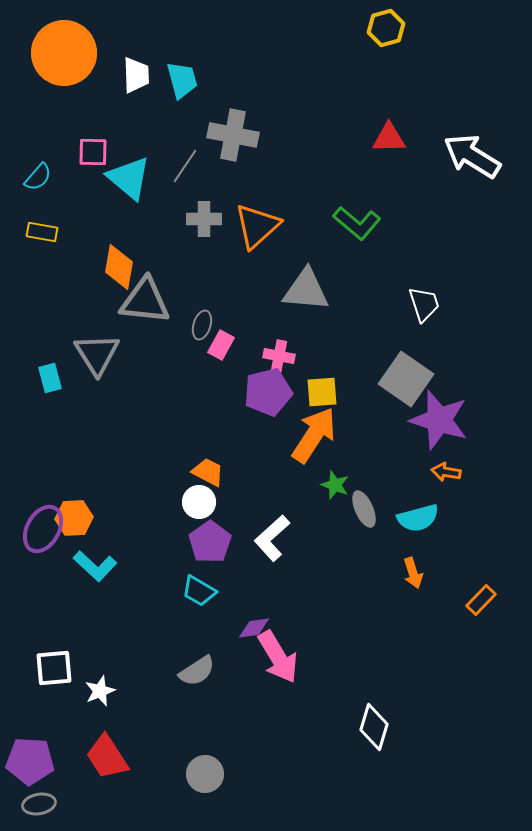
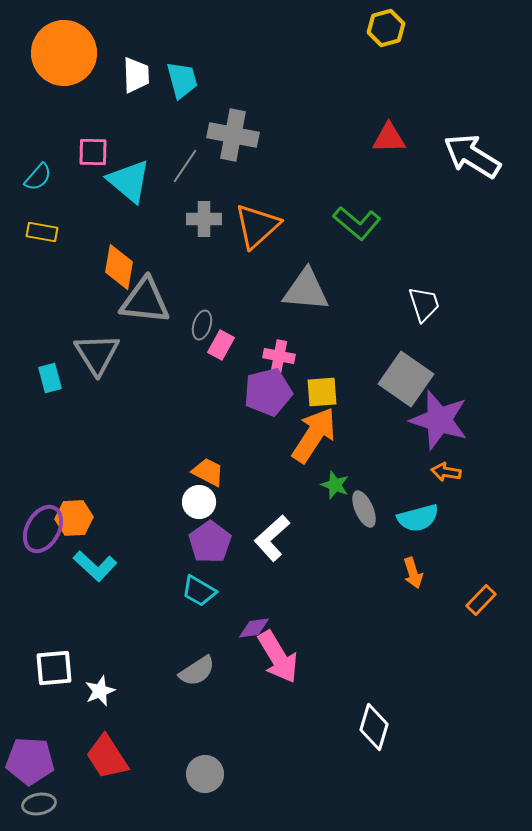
cyan triangle at (129, 178): moved 3 px down
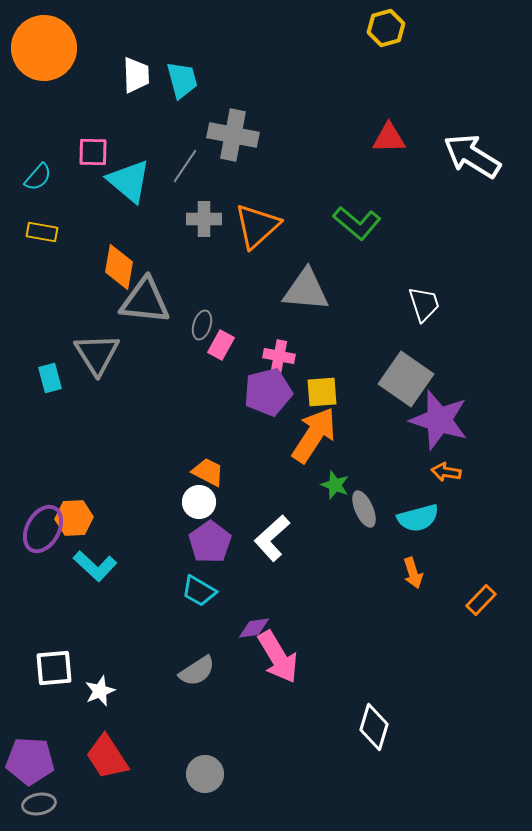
orange circle at (64, 53): moved 20 px left, 5 px up
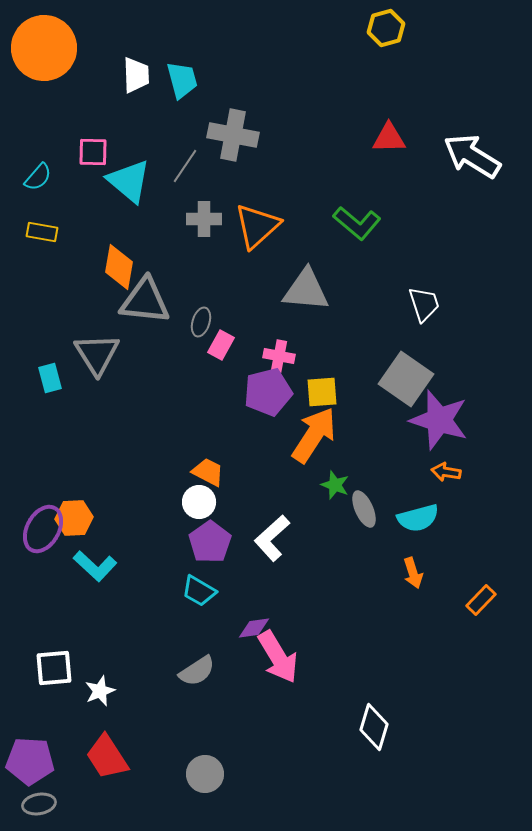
gray ellipse at (202, 325): moved 1 px left, 3 px up
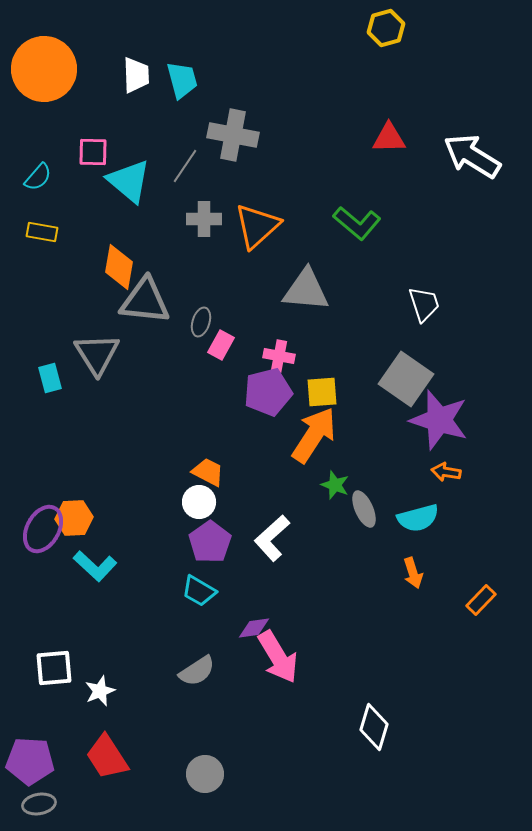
orange circle at (44, 48): moved 21 px down
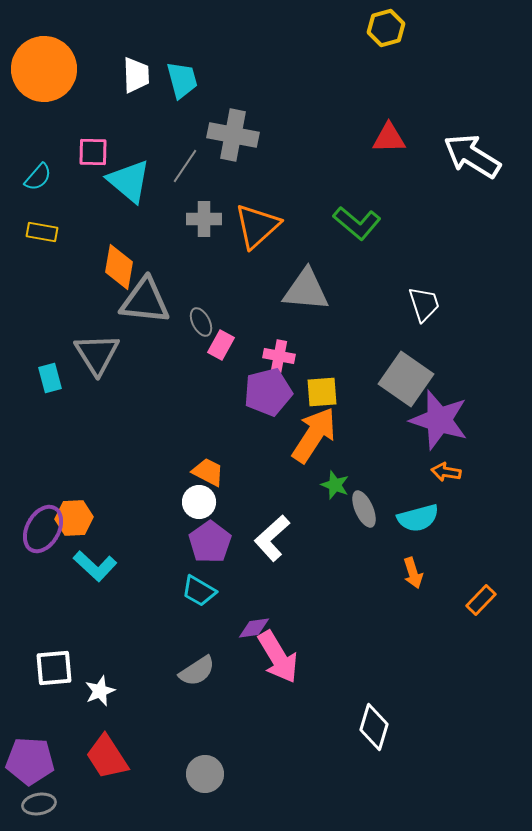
gray ellipse at (201, 322): rotated 44 degrees counterclockwise
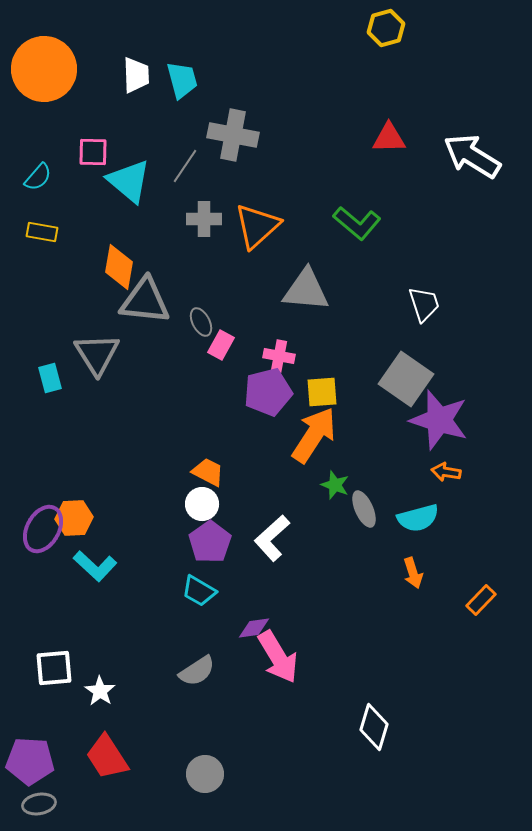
white circle at (199, 502): moved 3 px right, 2 px down
white star at (100, 691): rotated 16 degrees counterclockwise
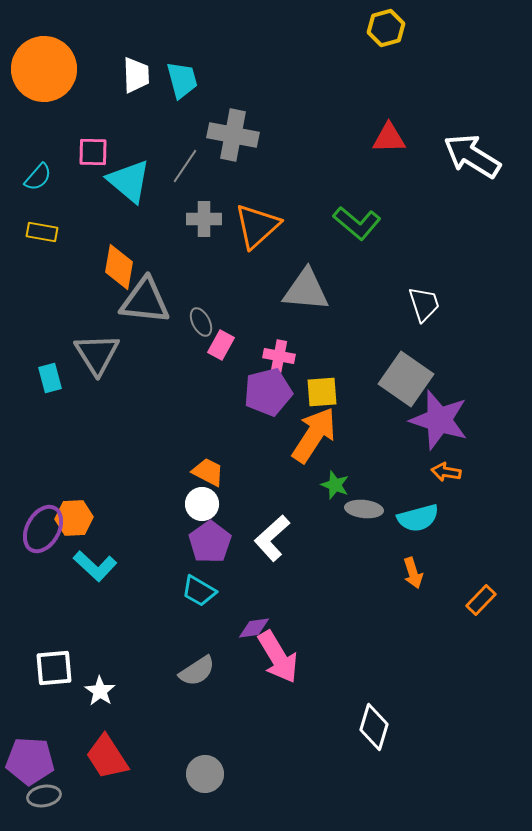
gray ellipse at (364, 509): rotated 60 degrees counterclockwise
gray ellipse at (39, 804): moved 5 px right, 8 px up
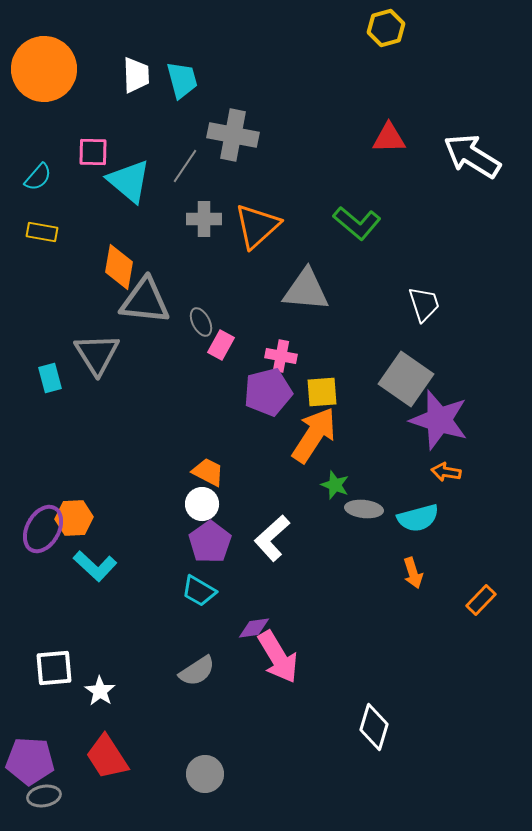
pink cross at (279, 356): moved 2 px right
